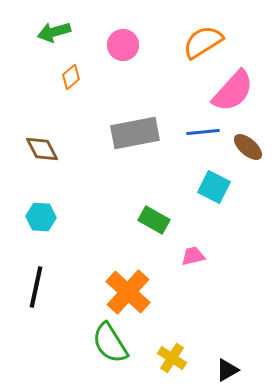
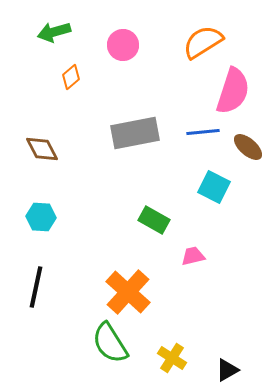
pink semicircle: rotated 24 degrees counterclockwise
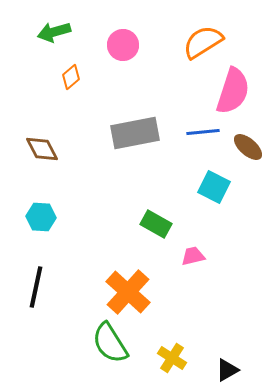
green rectangle: moved 2 px right, 4 px down
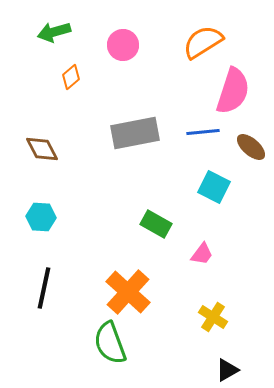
brown ellipse: moved 3 px right
pink trapezoid: moved 9 px right, 2 px up; rotated 140 degrees clockwise
black line: moved 8 px right, 1 px down
green semicircle: rotated 12 degrees clockwise
yellow cross: moved 41 px right, 41 px up
